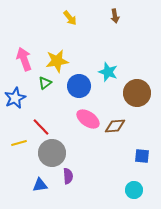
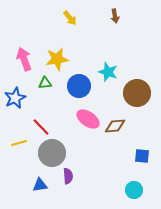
yellow star: moved 2 px up
green triangle: rotated 32 degrees clockwise
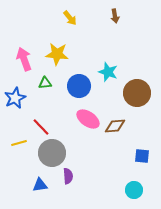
yellow star: moved 5 px up; rotated 15 degrees clockwise
